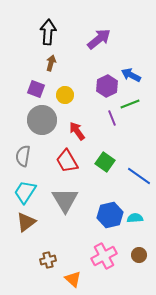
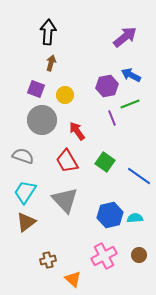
purple arrow: moved 26 px right, 2 px up
purple hexagon: rotated 15 degrees clockwise
gray semicircle: rotated 100 degrees clockwise
gray triangle: rotated 12 degrees counterclockwise
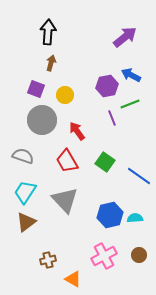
orange triangle: rotated 12 degrees counterclockwise
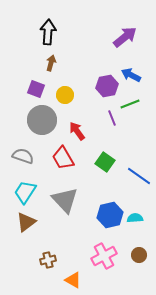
red trapezoid: moved 4 px left, 3 px up
orange triangle: moved 1 px down
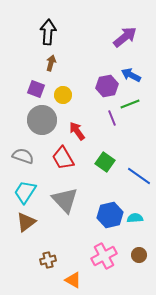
yellow circle: moved 2 px left
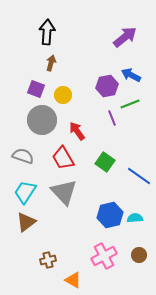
black arrow: moved 1 px left
gray triangle: moved 1 px left, 8 px up
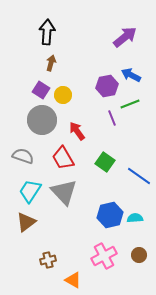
purple square: moved 5 px right, 1 px down; rotated 12 degrees clockwise
cyan trapezoid: moved 5 px right, 1 px up
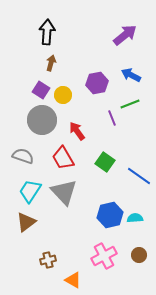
purple arrow: moved 2 px up
purple hexagon: moved 10 px left, 3 px up
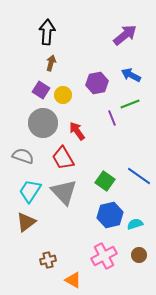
gray circle: moved 1 px right, 3 px down
green square: moved 19 px down
cyan semicircle: moved 6 px down; rotated 14 degrees counterclockwise
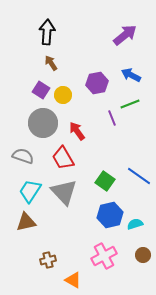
brown arrow: rotated 49 degrees counterclockwise
brown triangle: rotated 25 degrees clockwise
brown circle: moved 4 px right
